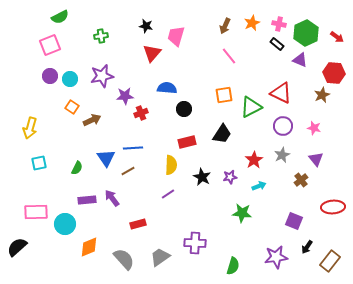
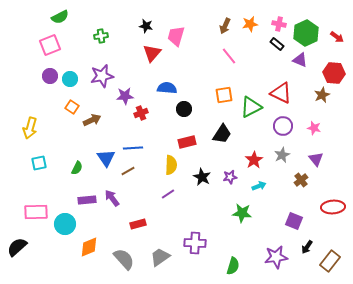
orange star at (252, 23): moved 2 px left, 1 px down; rotated 14 degrees clockwise
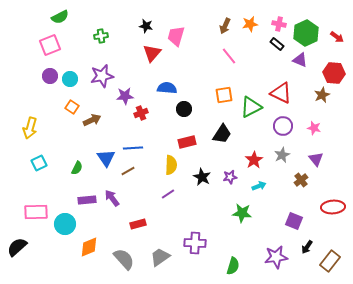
cyan square at (39, 163): rotated 14 degrees counterclockwise
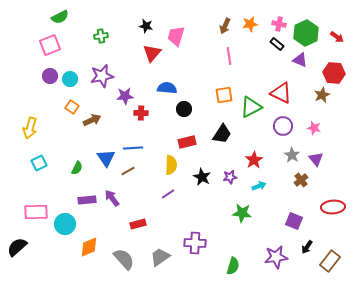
pink line at (229, 56): rotated 30 degrees clockwise
red cross at (141, 113): rotated 24 degrees clockwise
gray star at (282, 155): moved 10 px right; rotated 14 degrees counterclockwise
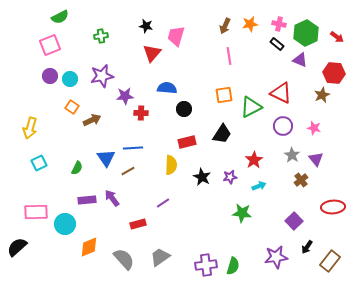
purple line at (168, 194): moved 5 px left, 9 px down
purple square at (294, 221): rotated 24 degrees clockwise
purple cross at (195, 243): moved 11 px right, 22 px down; rotated 10 degrees counterclockwise
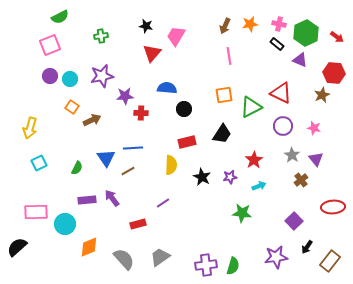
pink trapezoid at (176, 36): rotated 15 degrees clockwise
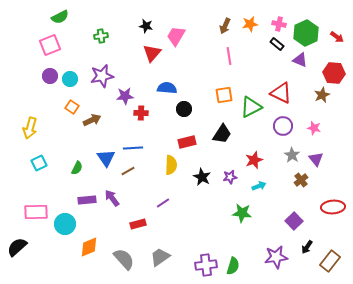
red star at (254, 160): rotated 12 degrees clockwise
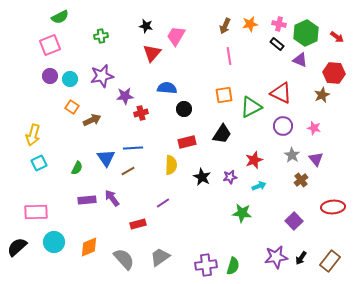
red cross at (141, 113): rotated 16 degrees counterclockwise
yellow arrow at (30, 128): moved 3 px right, 7 px down
cyan circle at (65, 224): moved 11 px left, 18 px down
black arrow at (307, 247): moved 6 px left, 11 px down
